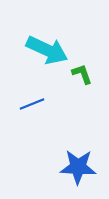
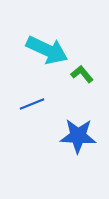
green L-shape: rotated 20 degrees counterclockwise
blue star: moved 31 px up
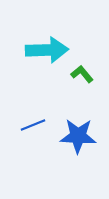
cyan arrow: rotated 27 degrees counterclockwise
blue line: moved 1 px right, 21 px down
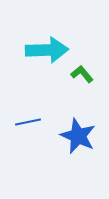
blue line: moved 5 px left, 3 px up; rotated 10 degrees clockwise
blue star: rotated 21 degrees clockwise
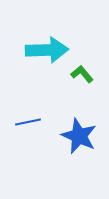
blue star: moved 1 px right
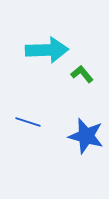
blue line: rotated 30 degrees clockwise
blue star: moved 7 px right; rotated 9 degrees counterclockwise
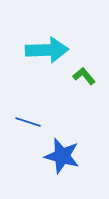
green L-shape: moved 2 px right, 2 px down
blue star: moved 24 px left, 20 px down
